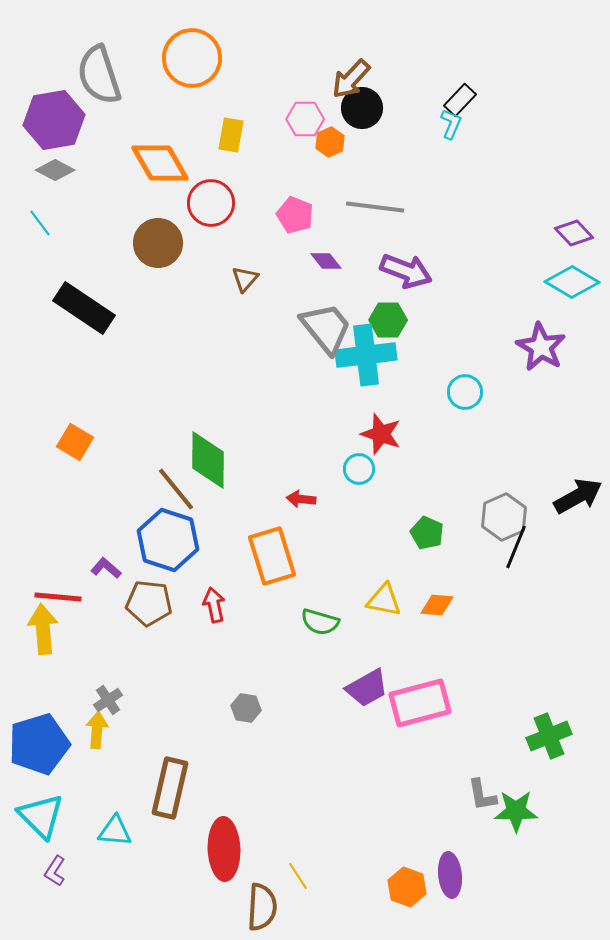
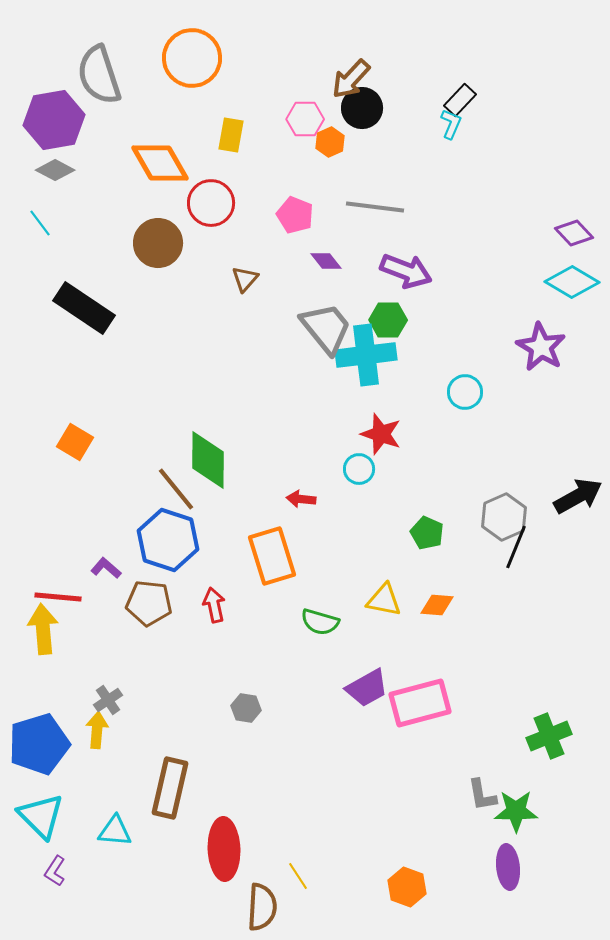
purple ellipse at (450, 875): moved 58 px right, 8 px up
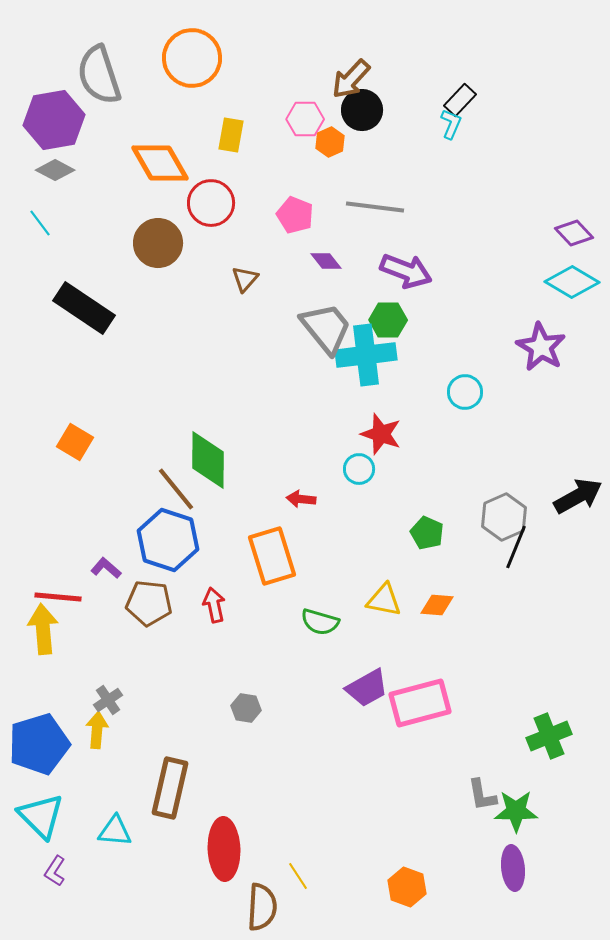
black circle at (362, 108): moved 2 px down
purple ellipse at (508, 867): moved 5 px right, 1 px down
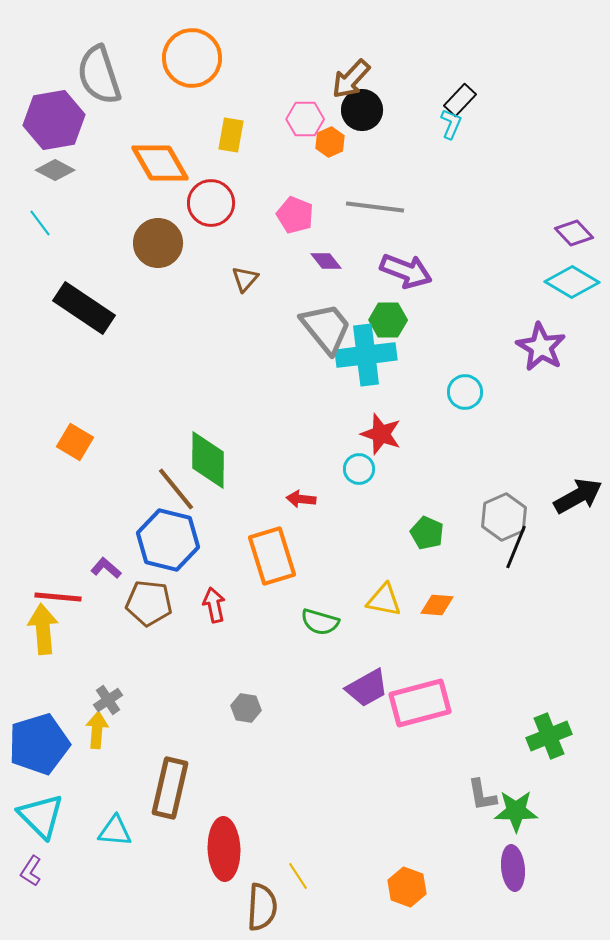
blue hexagon at (168, 540): rotated 4 degrees counterclockwise
purple L-shape at (55, 871): moved 24 px left
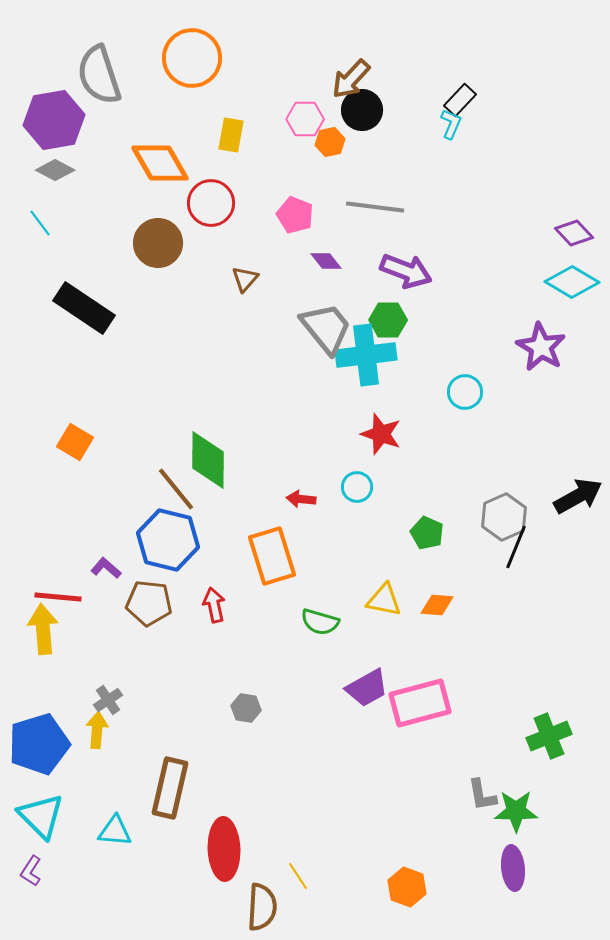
orange hexagon at (330, 142): rotated 12 degrees clockwise
cyan circle at (359, 469): moved 2 px left, 18 px down
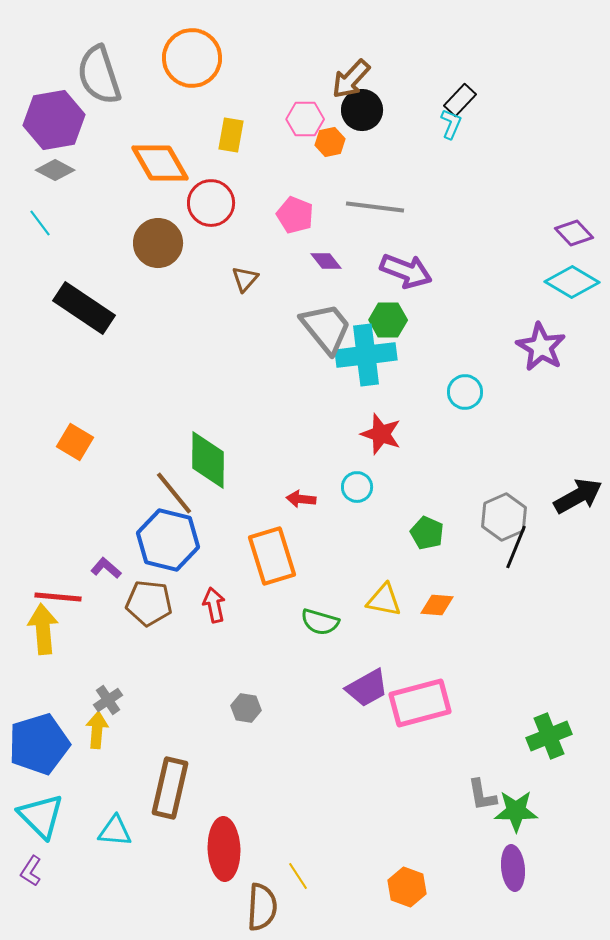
brown line at (176, 489): moved 2 px left, 4 px down
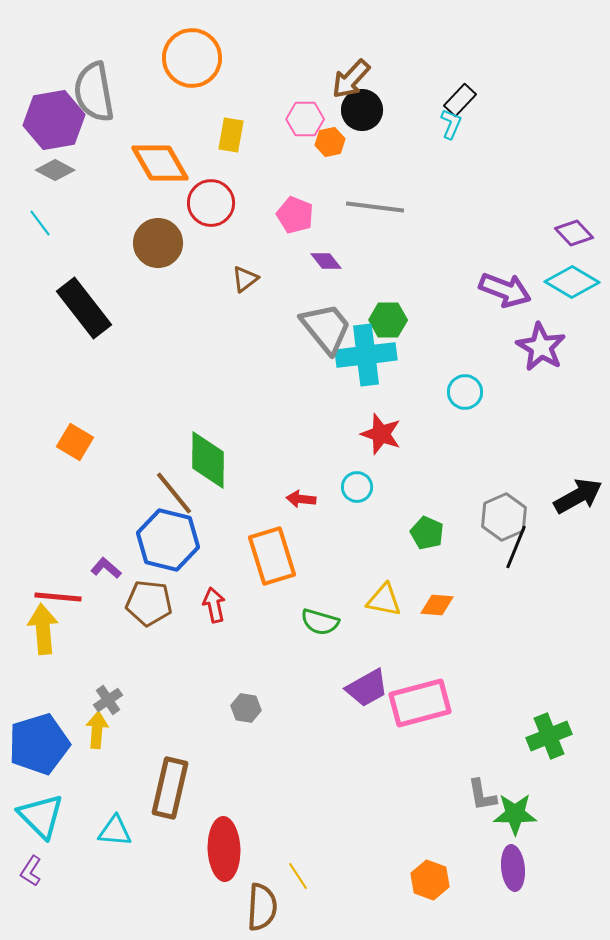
gray semicircle at (99, 75): moved 5 px left, 17 px down; rotated 8 degrees clockwise
purple arrow at (406, 271): moved 99 px right, 19 px down
brown triangle at (245, 279): rotated 12 degrees clockwise
black rectangle at (84, 308): rotated 18 degrees clockwise
green star at (516, 811): moved 1 px left, 3 px down
orange hexagon at (407, 887): moved 23 px right, 7 px up
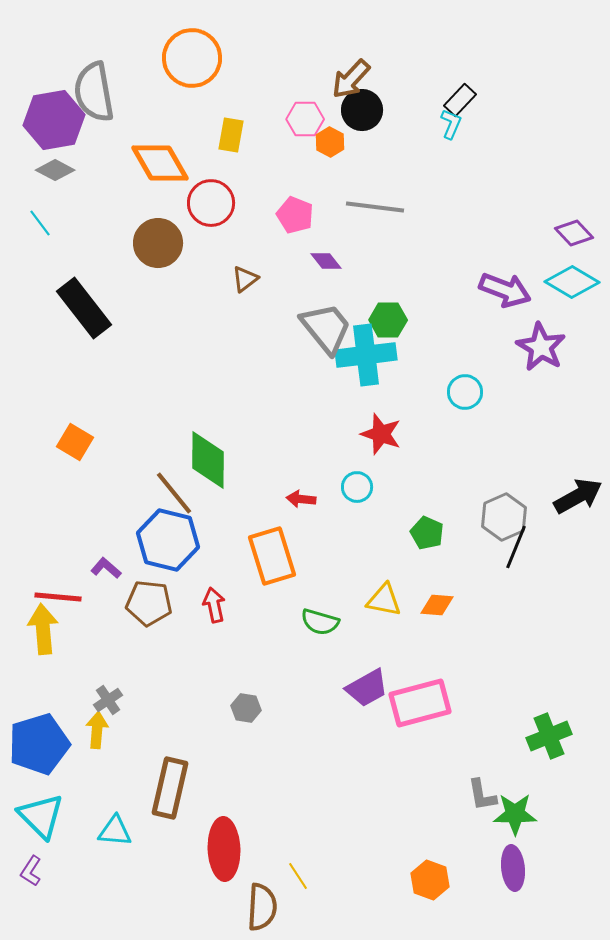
orange hexagon at (330, 142): rotated 20 degrees counterclockwise
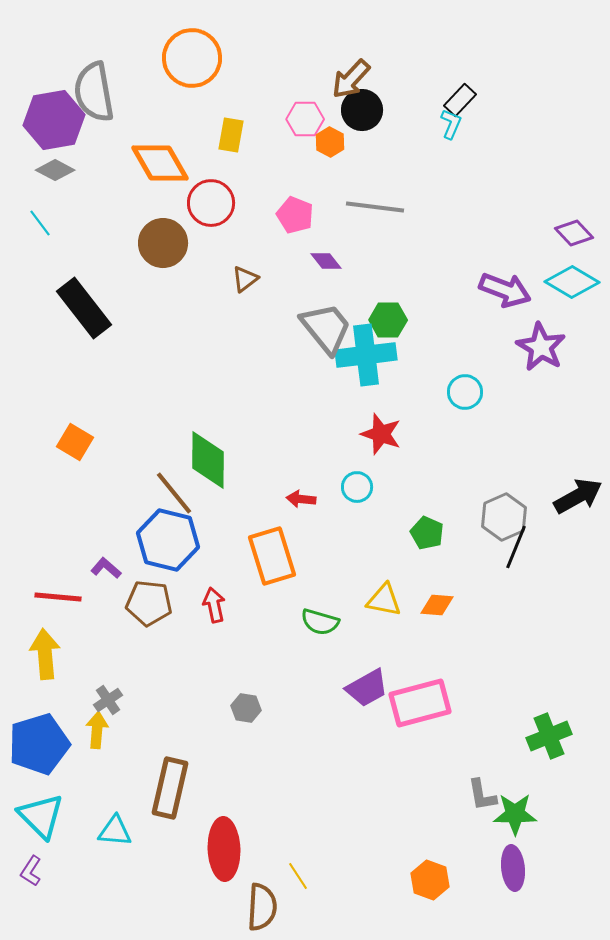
brown circle at (158, 243): moved 5 px right
yellow arrow at (43, 629): moved 2 px right, 25 px down
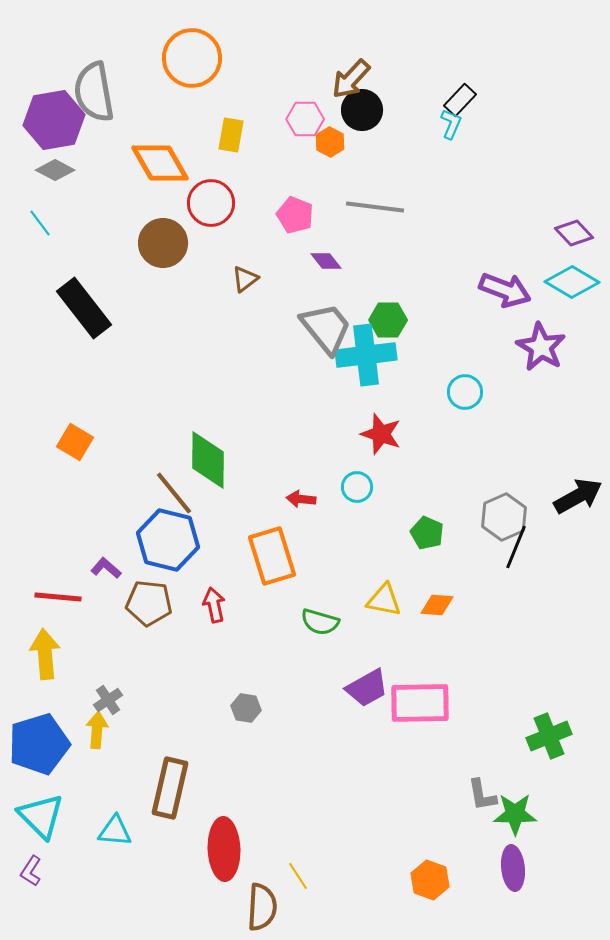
pink rectangle at (420, 703): rotated 14 degrees clockwise
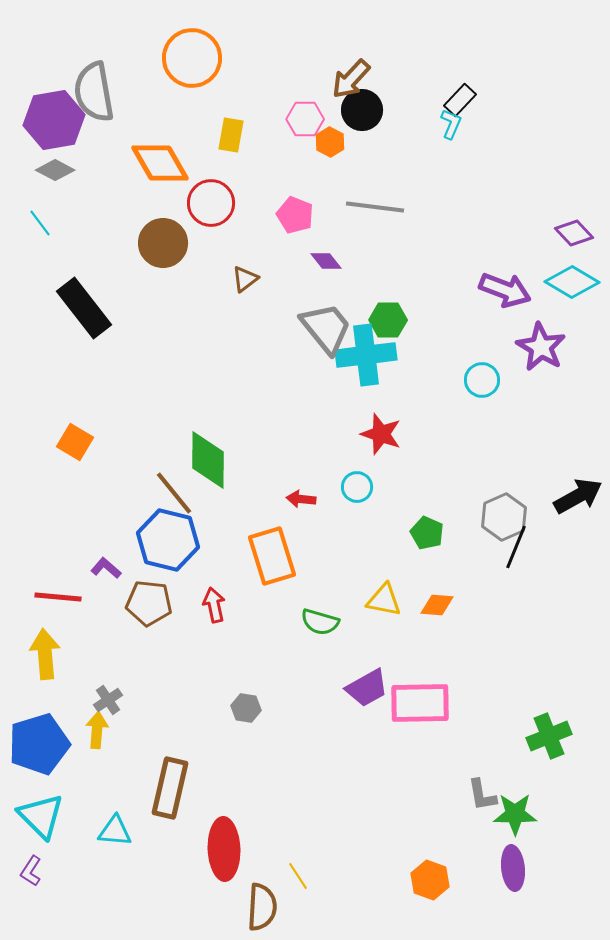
cyan circle at (465, 392): moved 17 px right, 12 px up
